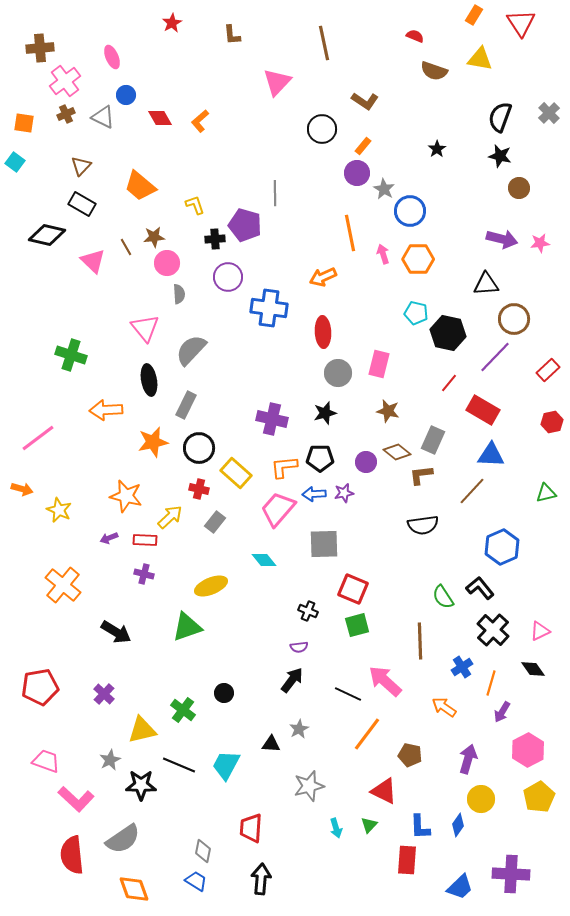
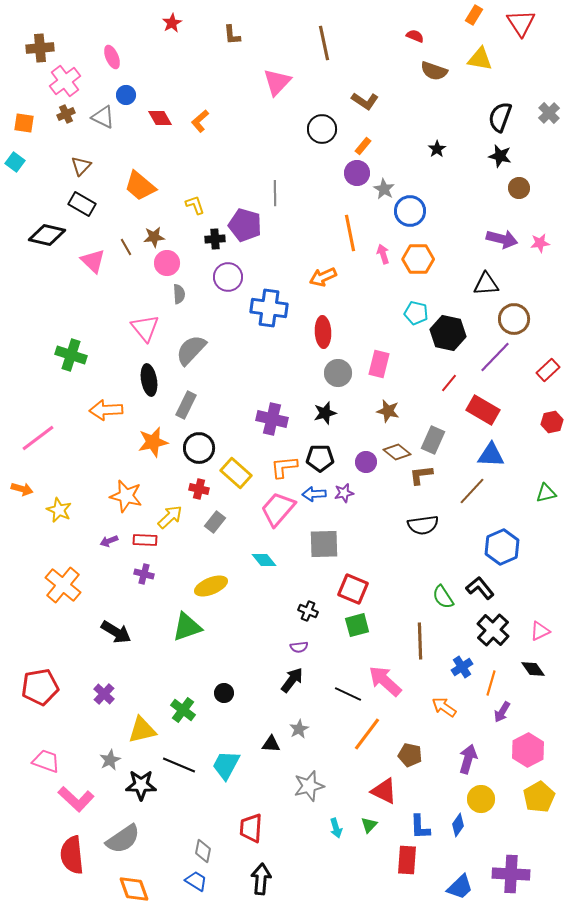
purple arrow at (109, 538): moved 3 px down
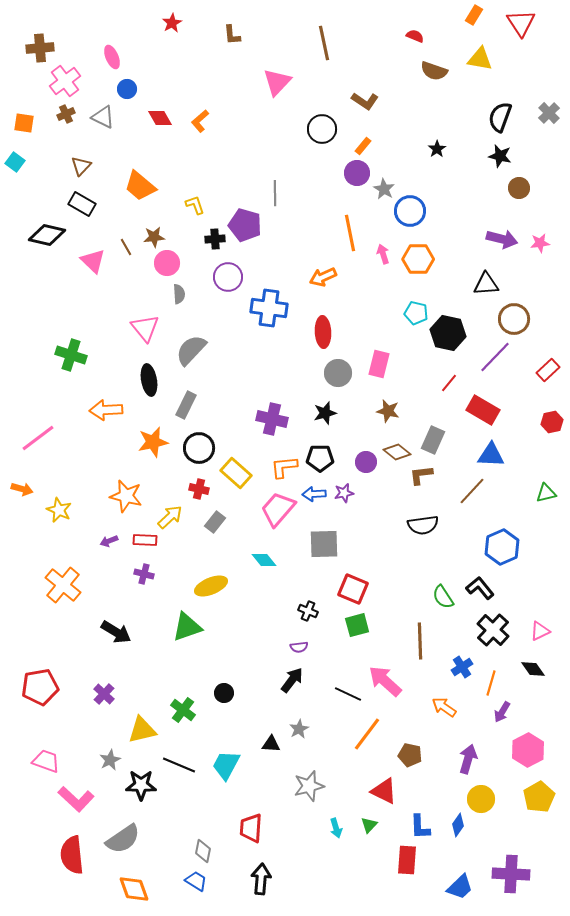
blue circle at (126, 95): moved 1 px right, 6 px up
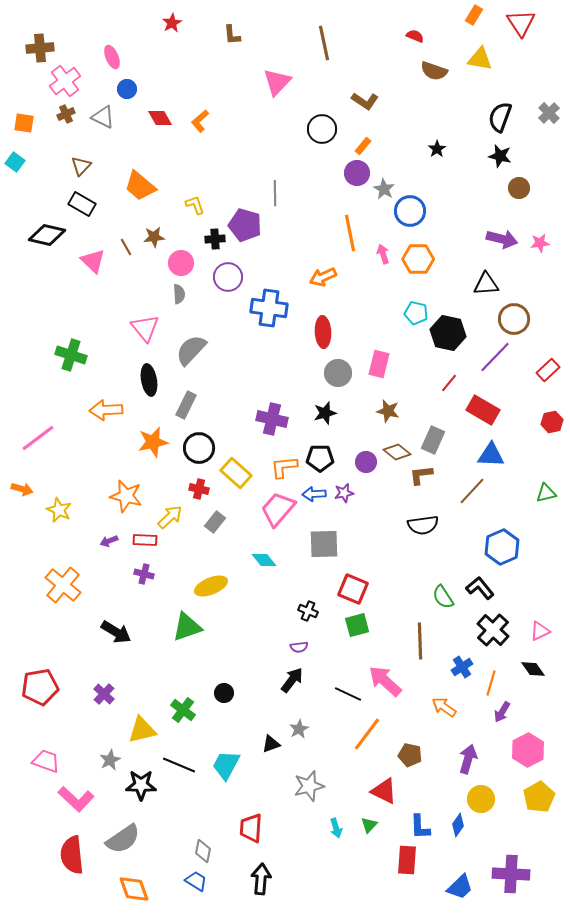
pink circle at (167, 263): moved 14 px right
black triangle at (271, 744): rotated 24 degrees counterclockwise
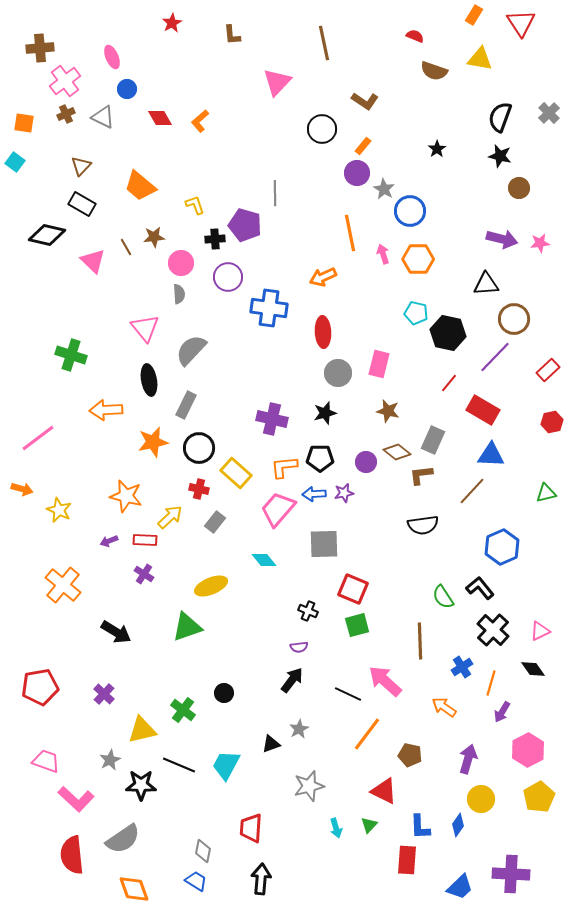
purple cross at (144, 574): rotated 18 degrees clockwise
